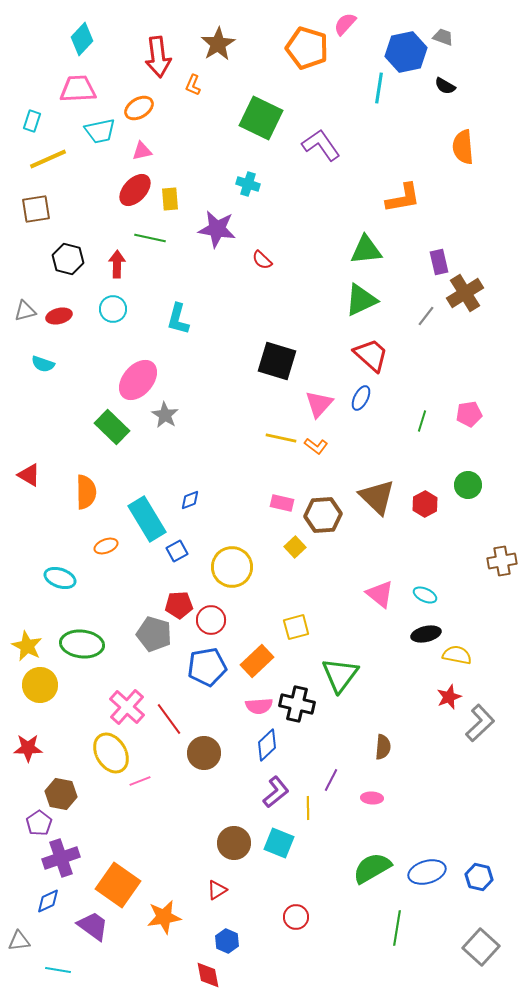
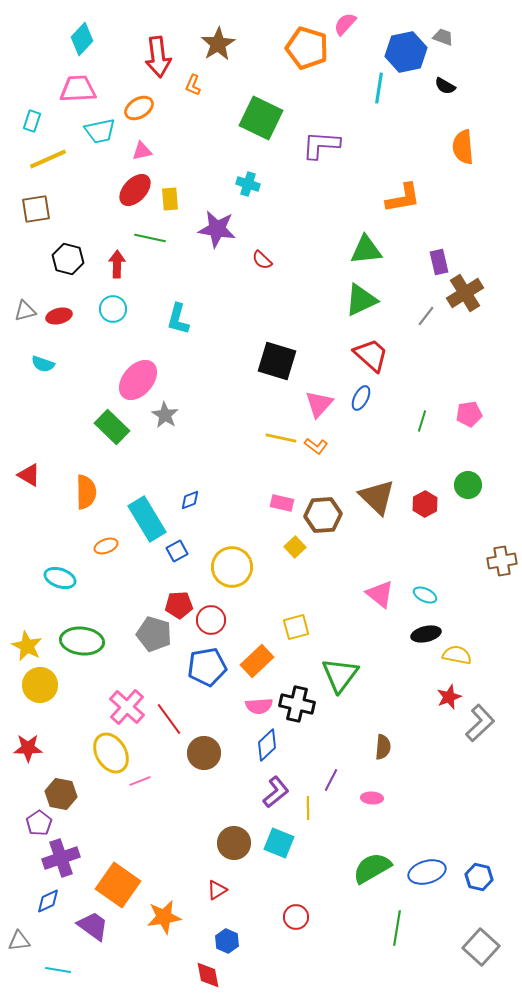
purple L-shape at (321, 145): rotated 51 degrees counterclockwise
green ellipse at (82, 644): moved 3 px up
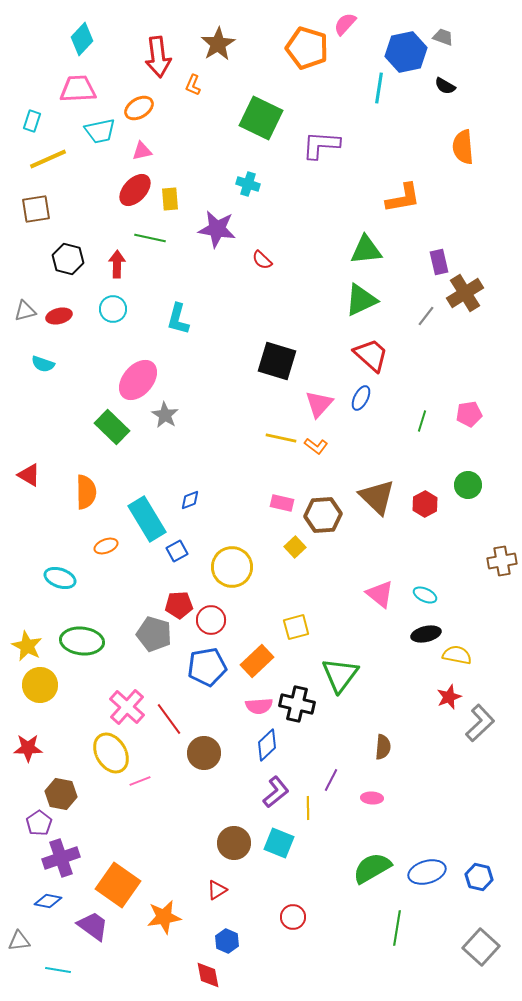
blue diamond at (48, 901): rotated 36 degrees clockwise
red circle at (296, 917): moved 3 px left
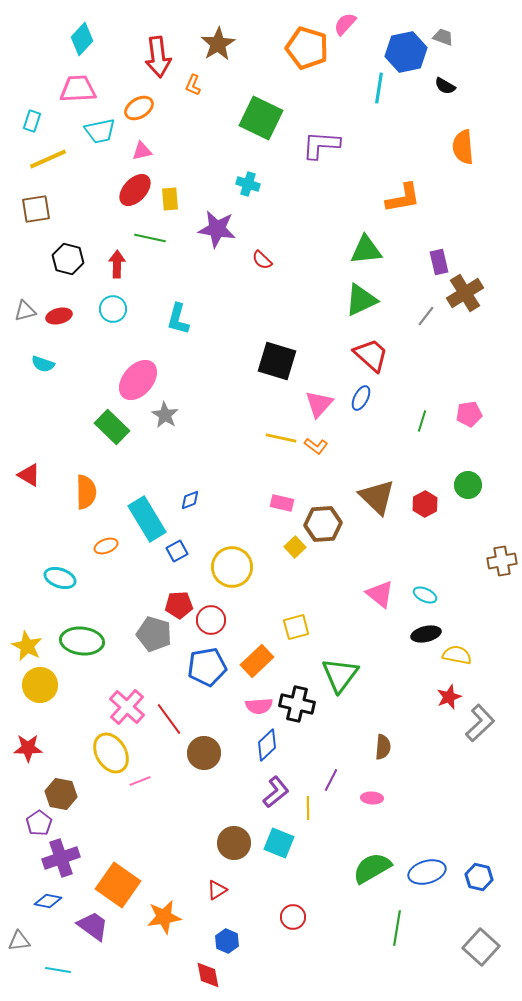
brown hexagon at (323, 515): moved 9 px down
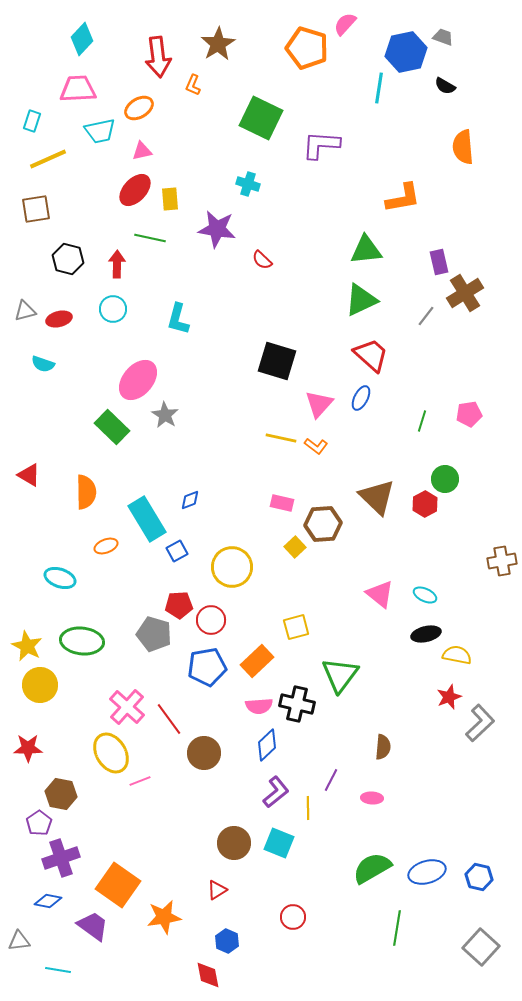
red ellipse at (59, 316): moved 3 px down
green circle at (468, 485): moved 23 px left, 6 px up
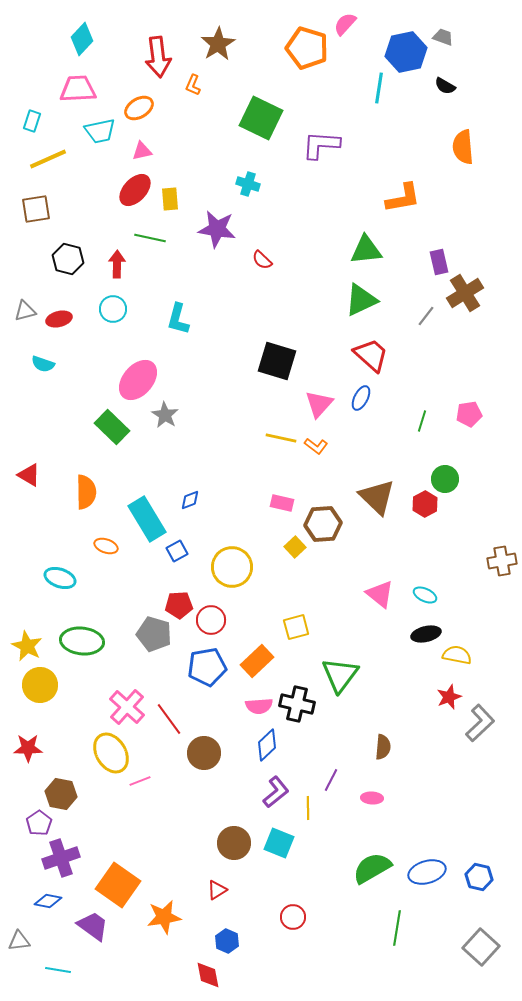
orange ellipse at (106, 546): rotated 40 degrees clockwise
